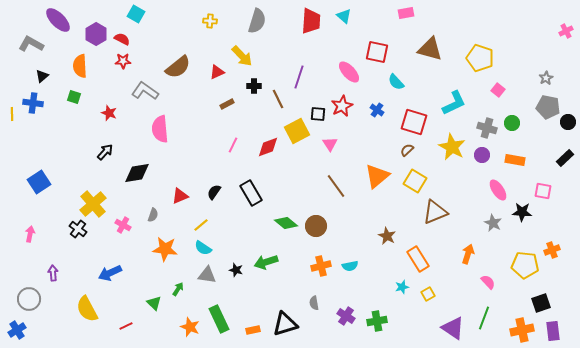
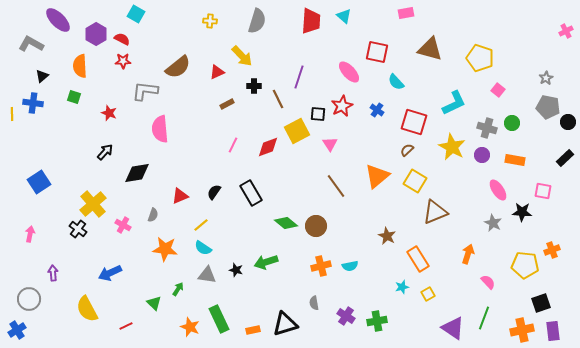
gray L-shape at (145, 91): rotated 28 degrees counterclockwise
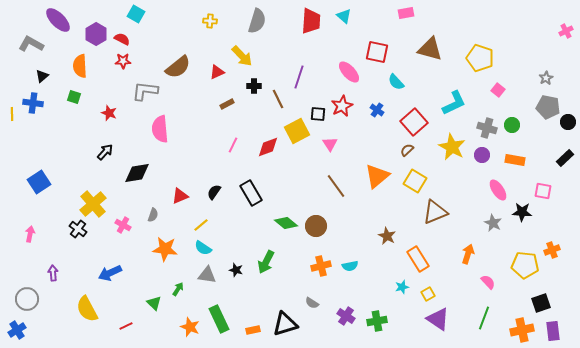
red square at (414, 122): rotated 32 degrees clockwise
green circle at (512, 123): moved 2 px down
green arrow at (266, 262): rotated 45 degrees counterclockwise
gray circle at (29, 299): moved 2 px left
gray semicircle at (314, 303): moved 2 px left; rotated 48 degrees counterclockwise
purple triangle at (453, 328): moved 15 px left, 9 px up
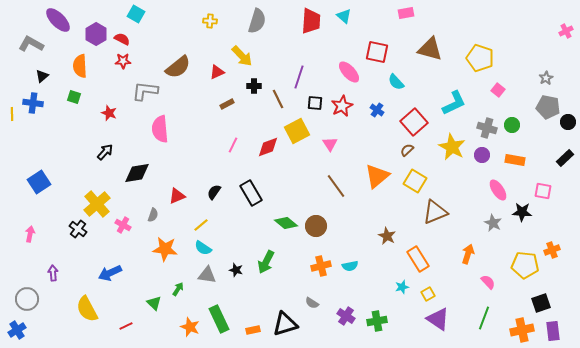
black square at (318, 114): moved 3 px left, 11 px up
red triangle at (180, 196): moved 3 px left
yellow cross at (93, 204): moved 4 px right
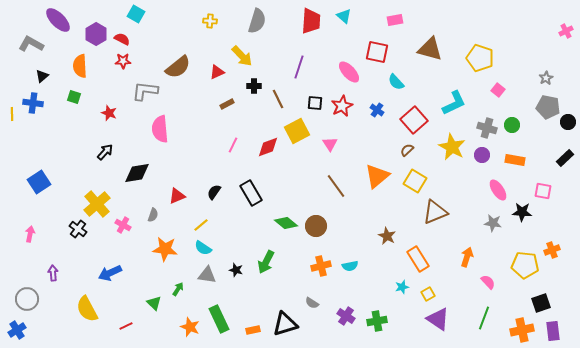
pink rectangle at (406, 13): moved 11 px left, 7 px down
purple line at (299, 77): moved 10 px up
red square at (414, 122): moved 2 px up
gray star at (493, 223): rotated 18 degrees counterclockwise
orange arrow at (468, 254): moved 1 px left, 3 px down
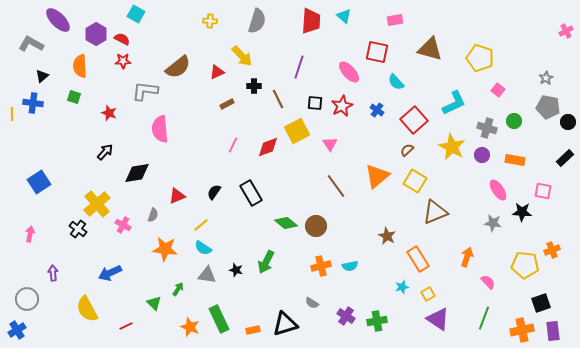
green circle at (512, 125): moved 2 px right, 4 px up
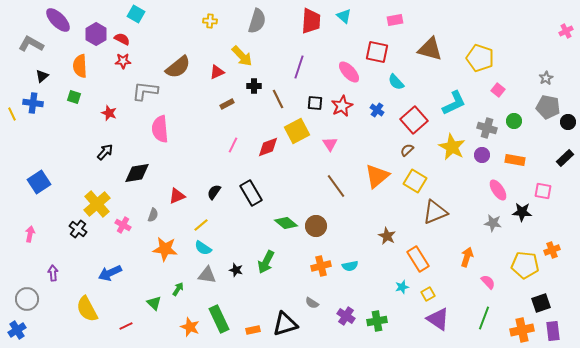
yellow line at (12, 114): rotated 24 degrees counterclockwise
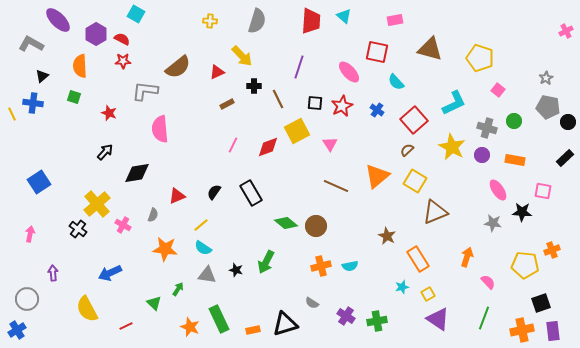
brown line at (336, 186): rotated 30 degrees counterclockwise
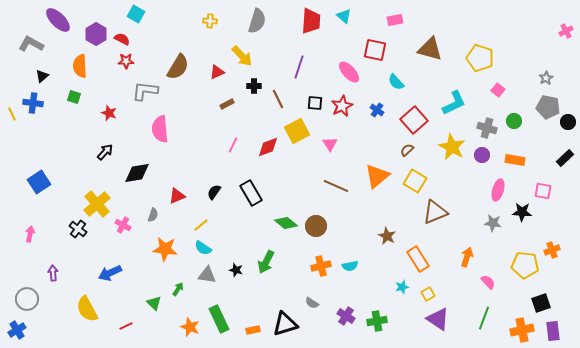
red square at (377, 52): moved 2 px left, 2 px up
red star at (123, 61): moved 3 px right
brown semicircle at (178, 67): rotated 20 degrees counterclockwise
pink ellipse at (498, 190): rotated 50 degrees clockwise
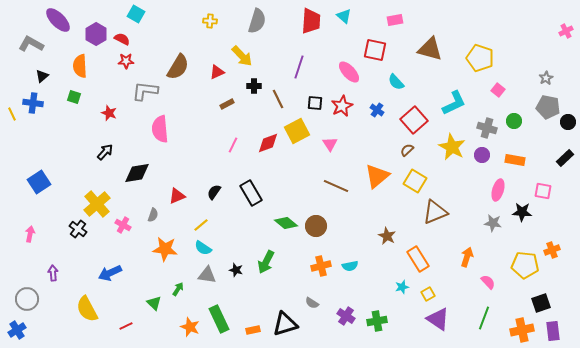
red diamond at (268, 147): moved 4 px up
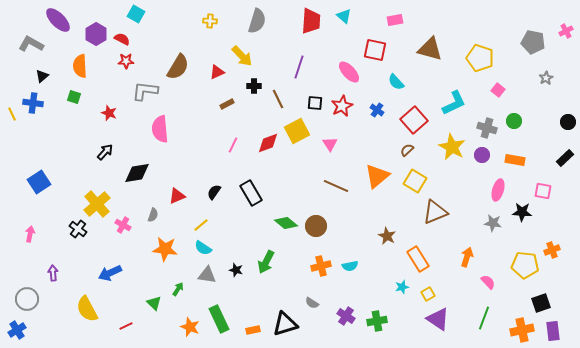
gray pentagon at (548, 107): moved 15 px left, 65 px up
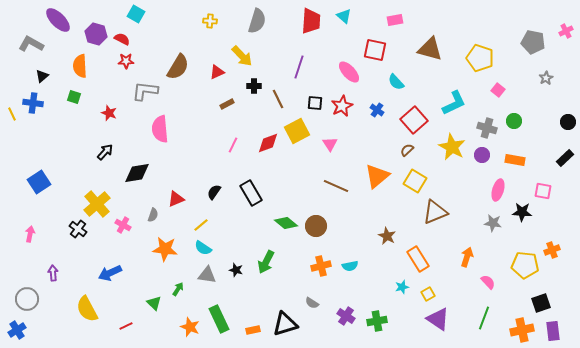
purple hexagon at (96, 34): rotated 15 degrees counterclockwise
red triangle at (177, 196): moved 1 px left, 3 px down
